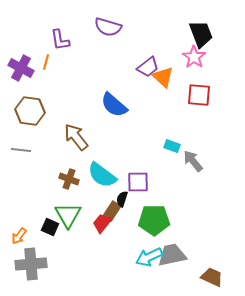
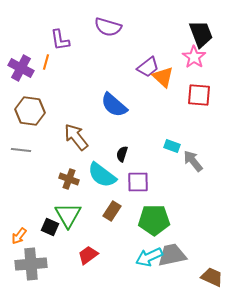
black semicircle: moved 45 px up
red trapezoid: moved 14 px left, 32 px down; rotated 15 degrees clockwise
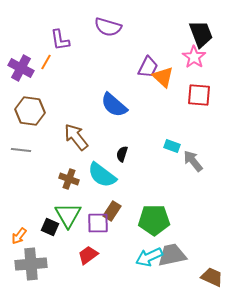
orange line: rotated 14 degrees clockwise
purple trapezoid: rotated 25 degrees counterclockwise
purple square: moved 40 px left, 41 px down
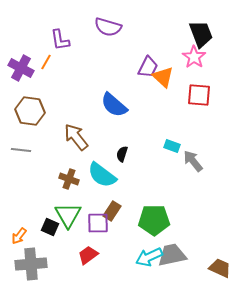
brown trapezoid: moved 8 px right, 9 px up
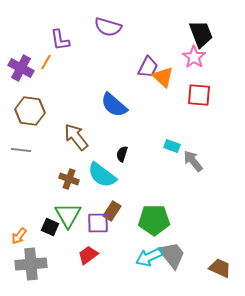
gray trapezoid: rotated 64 degrees clockwise
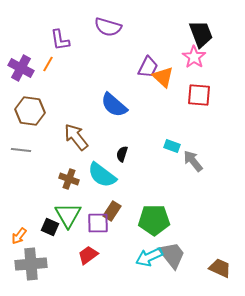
orange line: moved 2 px right, 2 px down
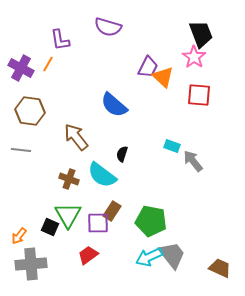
green pentagon: moved 3 px left, 1 px down; rotated 12 degrees clockwise
